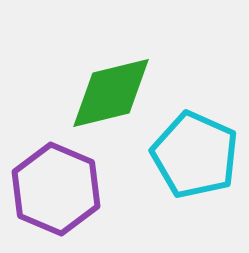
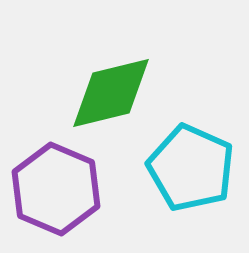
cyan pentagon: moved 4 px left, 13 px down
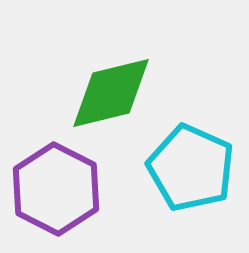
purple hexagon: rotated 4 degrees clockwise
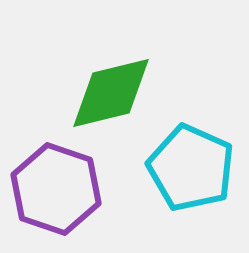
purple hexagon: rotated 8 degrees counterclockwise
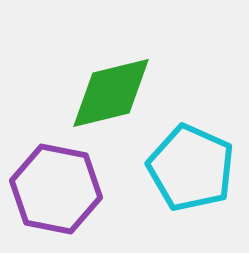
purple hexagon: rotated 8 degrees counterclockwise
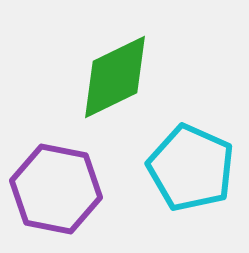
green diamond: moved 4 px right, 16 px up; rotated 12 degrees counterclockwise
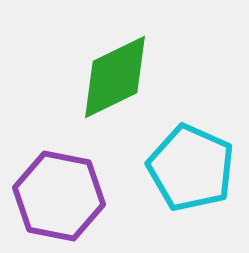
purple hexagon: moved 3 px right, 7 px down
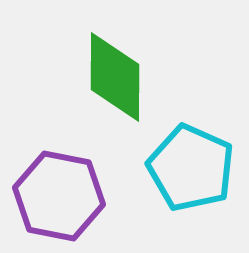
green diamond: rotated 64 degrees counterclockwise
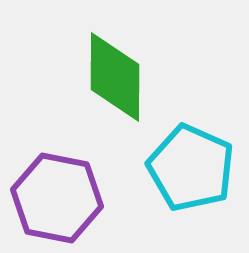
purple hexagon: moved 2 px left, 2 px down
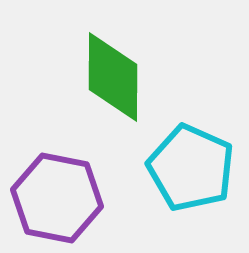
green diamond: moved 2 px left
